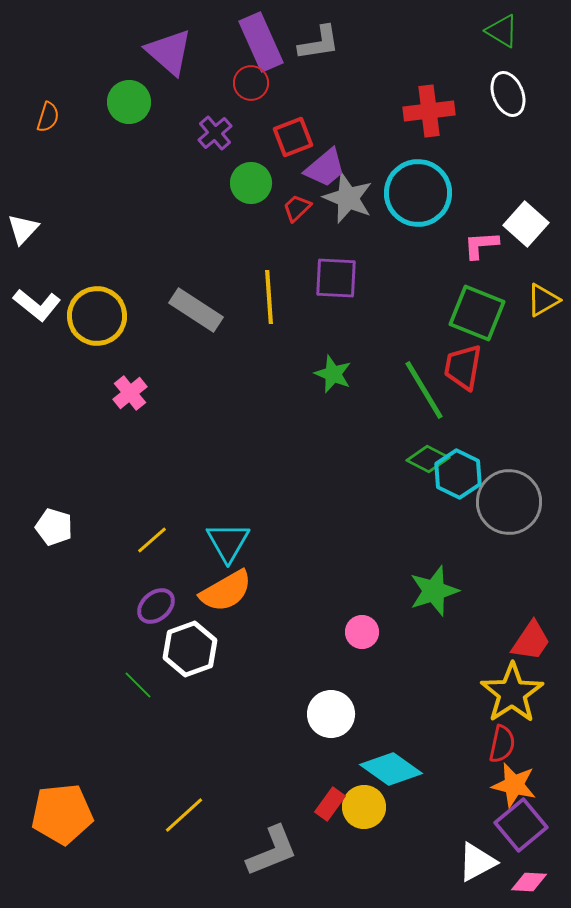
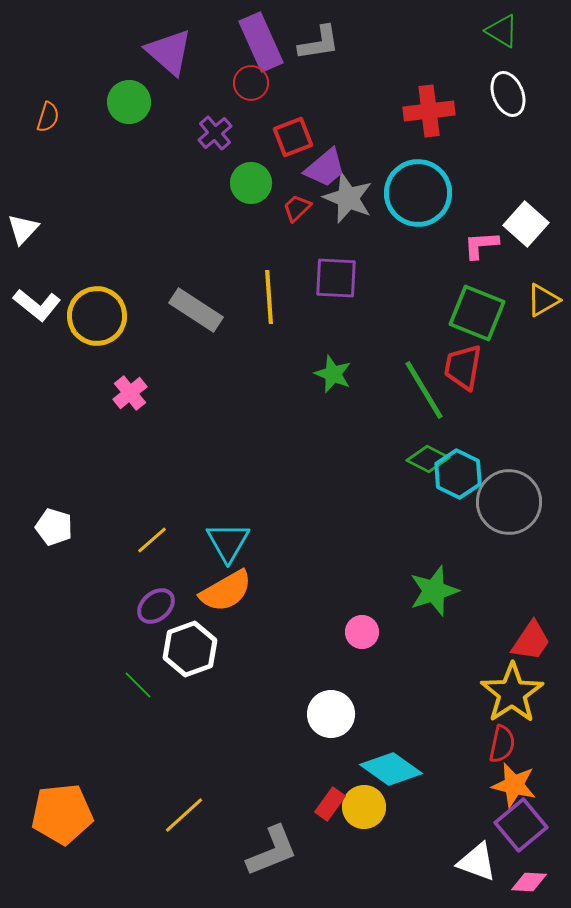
white triangle at (477, 862): rotated 48 degrees clockwise
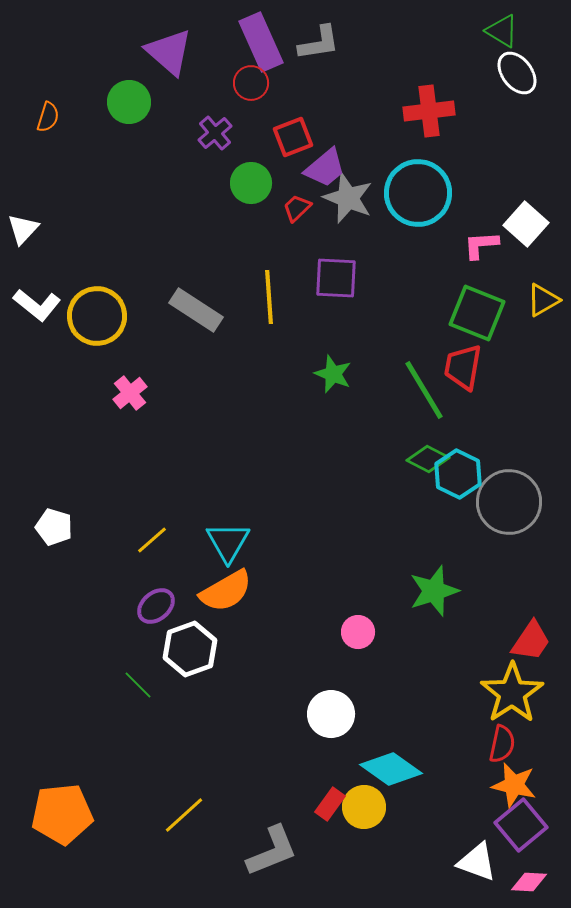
white ellipse at (508, 94): moved 9 px right, 21 px up; rotated 15 degrees counterclockwise
pink circle at (362, 632): moved 4 px left
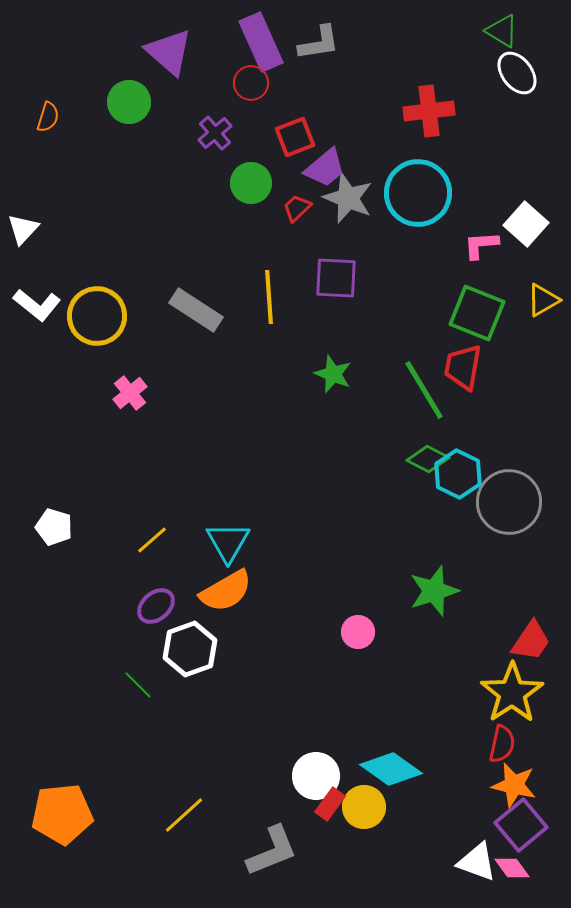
red square at (293, 137): moved 2 px right
white circle at (331, 714): moved 15 px left, 62 px down
pink diamond at (529, 882): moved 17 px left, 14 px up; rotated 51 degrees clockwise
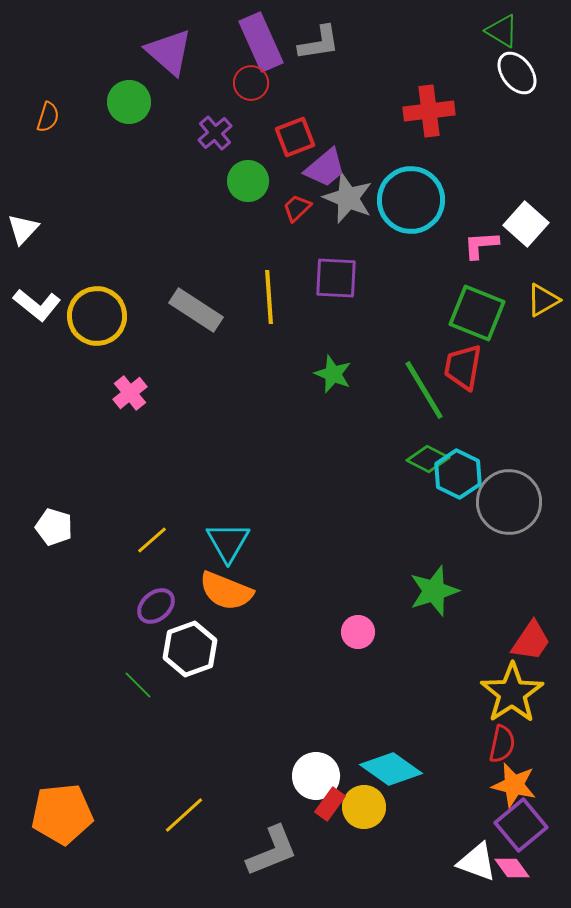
green circle at (251, 183): moved 3 px left, 2 px up
cyan circle at (418, 193): moved 7 px left, 7 px down
orange semicircle at (226, 591): rotated 52 degrees clockwise
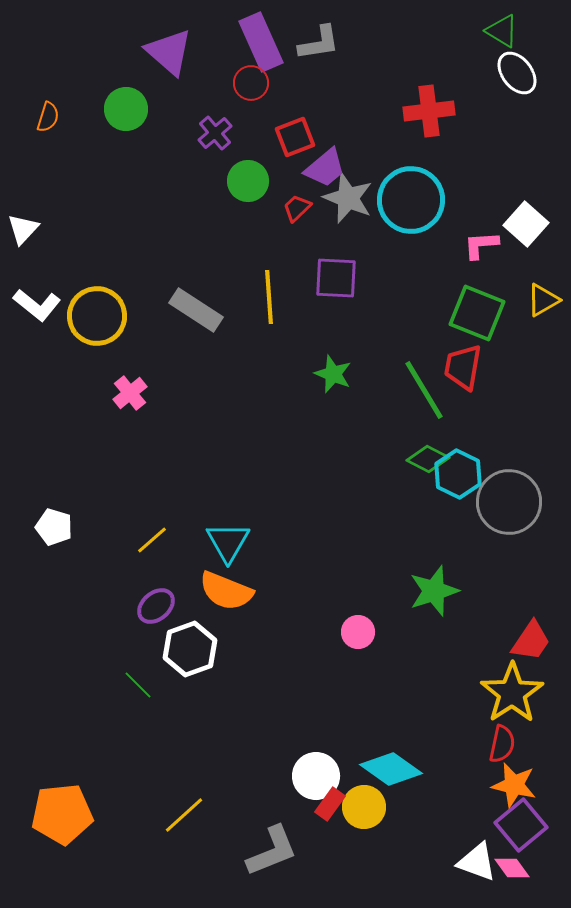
green circle at (129, 102): moved 3 px left, 7 px down
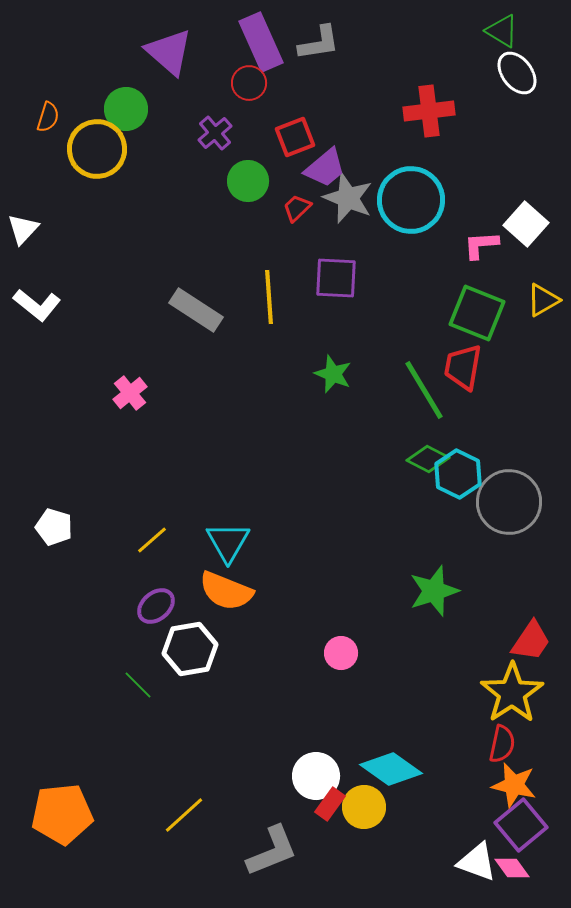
red circle at (251, 83): moved 2 px left
yellow circle at (97, 316): moved 167 px up
pink circle at (358, 632): moved 17 px left, 21 px down
white hexagon at (190, 649): rotated 10 degrees clockwise
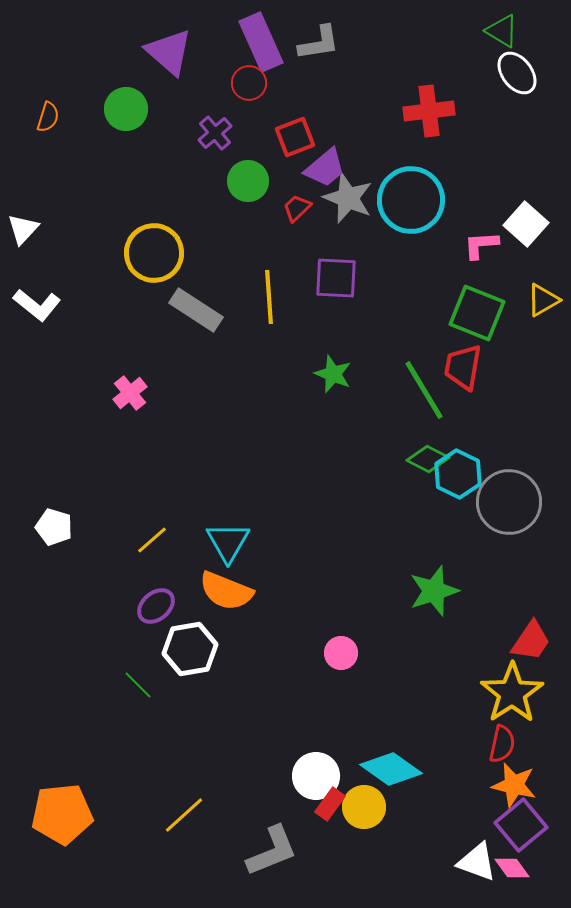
yellow circle at (97, 149): moved 57 px right, 104 px down
